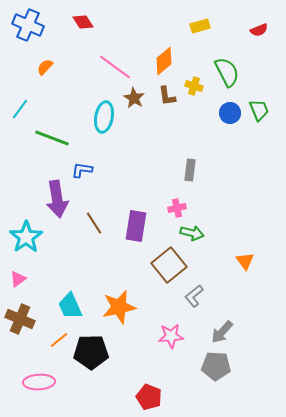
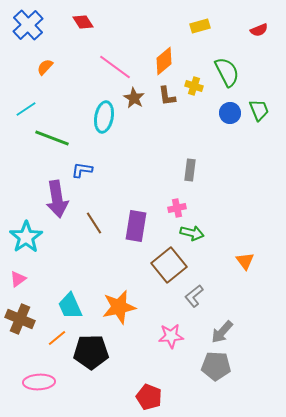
blue cross: rotated 24 degrees clockwise
cyan line: moved 6 px right; rotated 20 degrees clockwise
orange line: moved 2 px left, 2 px up
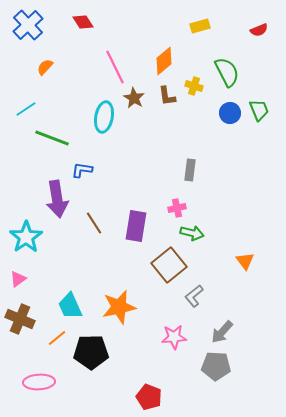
pink line: rotated 28 degrees clockwise
pink star: moved 3 px right, 1 px down
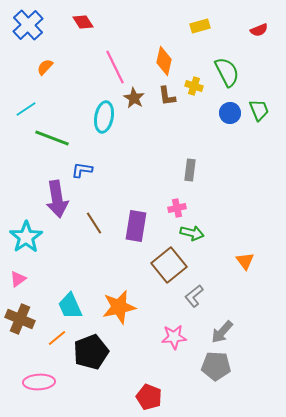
orange diamond: rotated 36 degrees counterclockwise
black pentagon: rotated 20 degrees counterclockwise
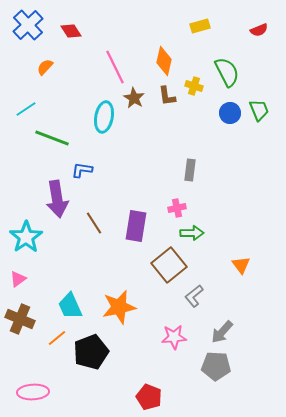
red diamond: moved 12 px left, 9 px down
green arrow: rotated 15 degrees counterclockwise
orange triangle: moved 4 px left, 4 px down
pink ellipse: moved 6 px left, 10 px down
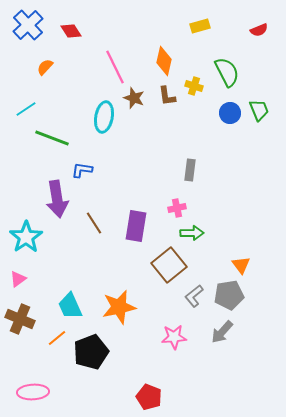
brown star: rotated 10 degrees counterclockwise
gray pentagon: moved 13 px right, 71 px up; rotated 12 degrees counterclockwise
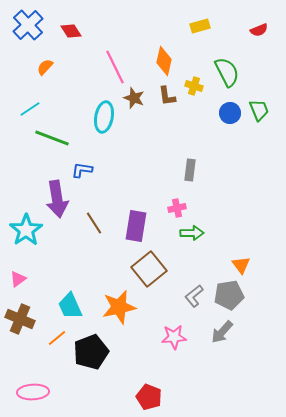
cyan line: moved 4 px right
cyan star: moved 7 px up
brown square: moved 20 px left, 4 px down
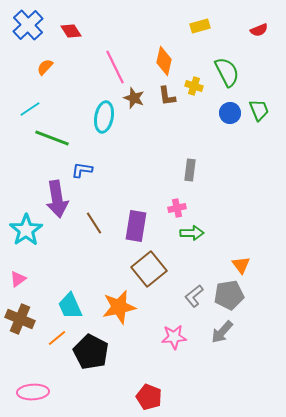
black pentagon: rotated 24 degrees counterclockwise
